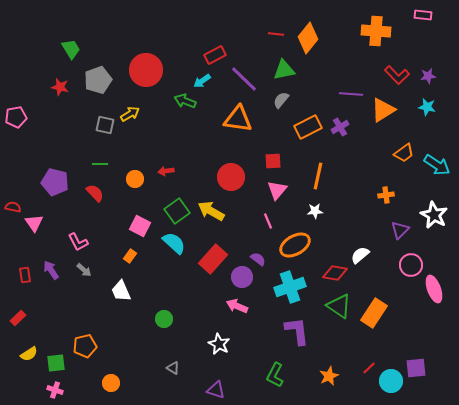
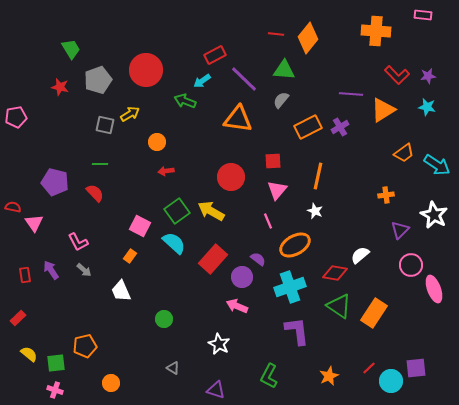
green triangle at (284, 70): rotated 15 degrees clockwise
orange circle at (135, 179): moved 22 px right, 37 px up
white star at (315, 211): rotated 28 degrees clockwise
yellow semicircle at (29, 354): rotated 108 degrees counterclockwise
green L-shape at (275, 375): moved 6 px left, 1 px down
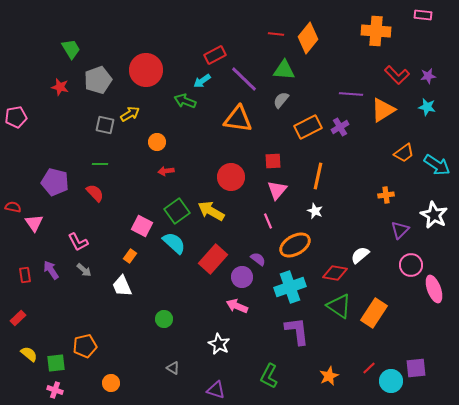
pink square at (140, 226): moved 2 px right
white trapezoid at (121, 291): moved 1 px right, 5 px up
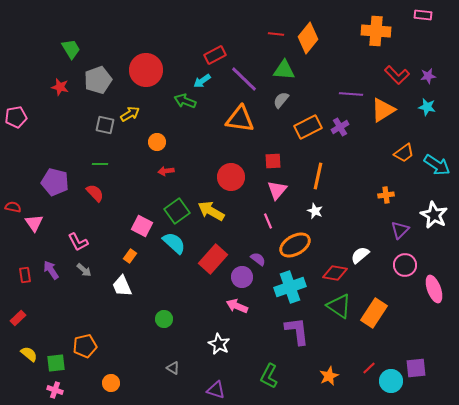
orange triangle at (238, 119): moved 2 px right
pink circle at (411, 265): moved 6 px left
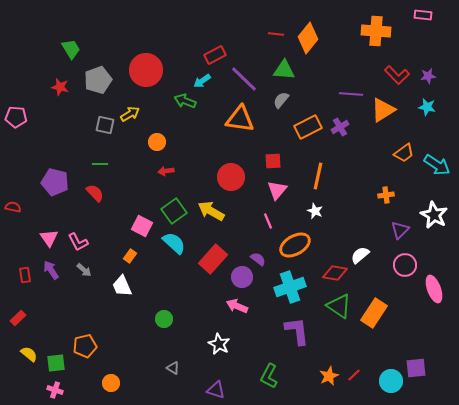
pink pentagon at (16, 117): rotated 15 degrees clockwise
green square at (177, 211): moved 3 px left
pink triangle at (34, 223): moved 15 px right, 15 px down
red line at (369, 368): moved 15 px left, 7 px down
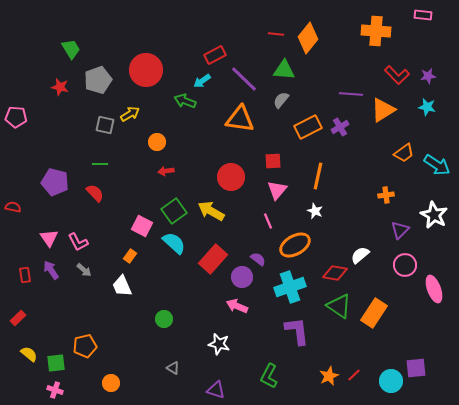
white star at (219, 344): rotated 15 degrees counterclockwise
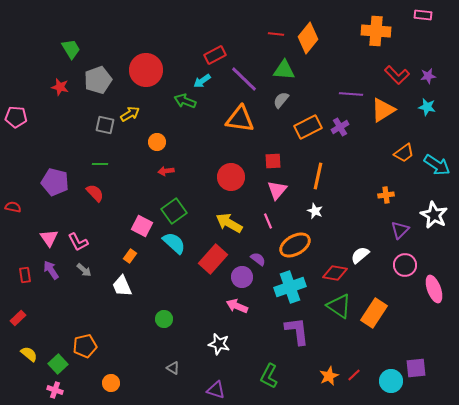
yellow arrow at (211, 211): moved 18 px right, 12 px down
green square at (56, 363): moved 2 px right, 1 px down; rotated 36 degrees counterclockwise
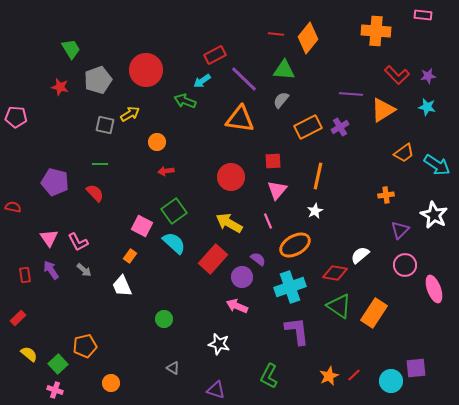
white star at (315, 211): rotated 21 degrees clockwise
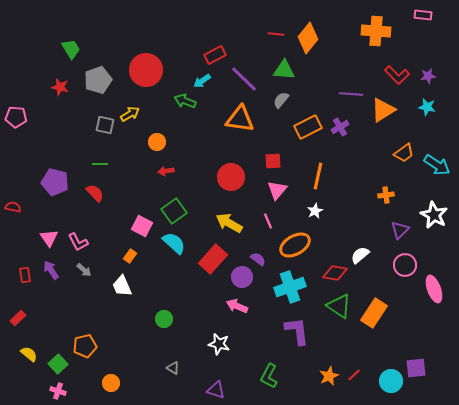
pink cross at (55, 390): moved 3 px right, 1 px down
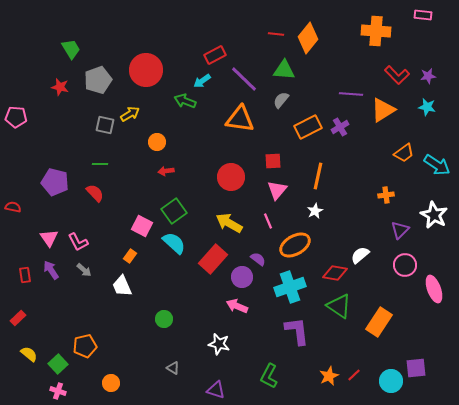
orange rectangle at (374, 313): moved 5 px right, 9 px down
